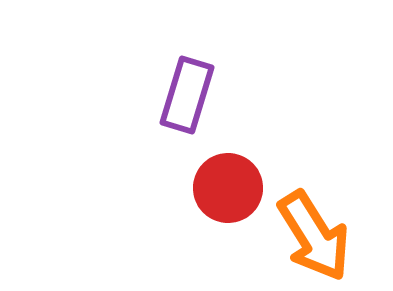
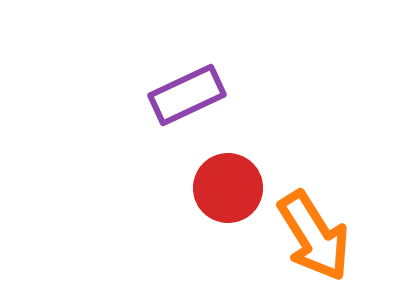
purple rectangle: rotated 48 degrees clockwise
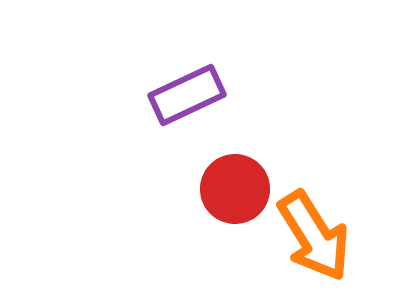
red circle: moved 7 px right, 1 px down
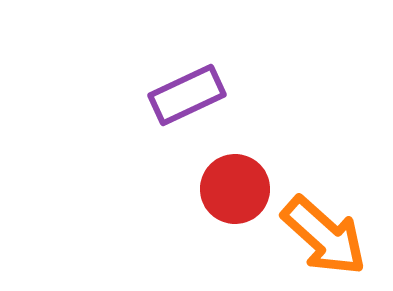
orange arrow: moved 10 px right; rotated 16 degrees counterclockwise
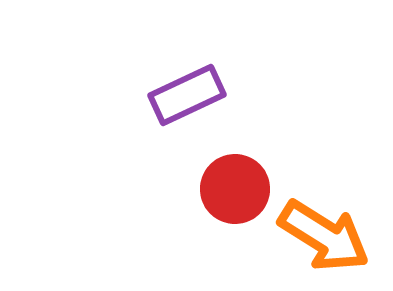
orange arrow: rotated 10 degrees counterclockwise
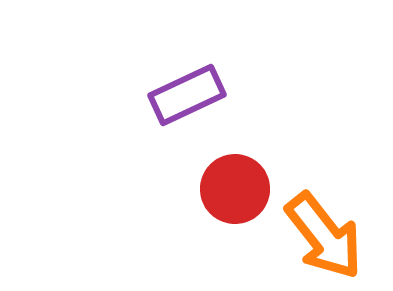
orange arrow: rotated 20 degrees clockwise
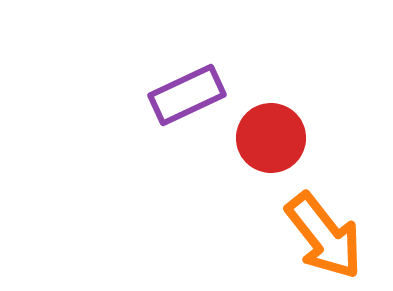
red circle: moved 36 px right, 51 px up
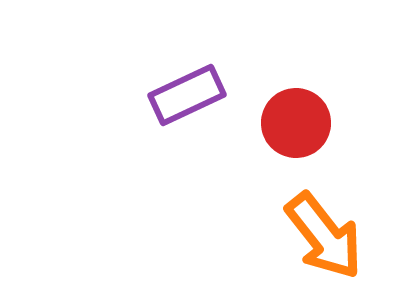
red circle: moved 25 px right, 15 px up
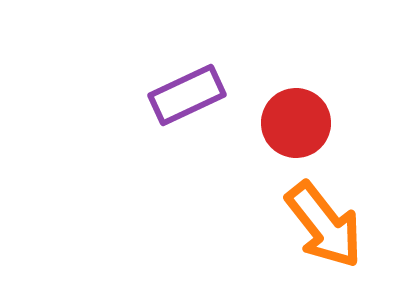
orange arrow: moved 11 px up
